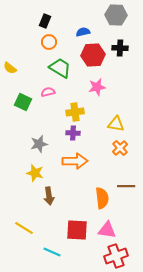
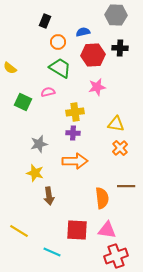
orange circle: moved 9 px right
yellow line: moved 5 px left, 3 px down
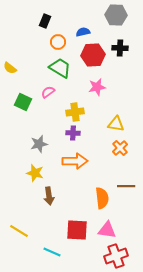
pink semicircle: rotated 24 degrees counterclockwise
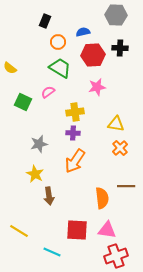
orange arrow: rotated 125 degrees clockwise
yellow star: moved 1 px down; rotated 12 degrees clockwise
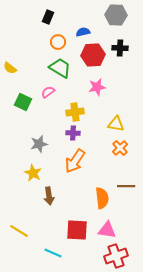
black rectangle: moved 3 px right, 4 px up
yellow star: moved 2 px left, 1 px up
cyan line: moved 1 px right, 1 px down
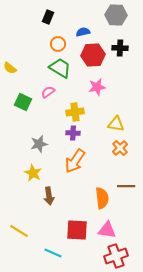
orange circle: moved 2 px down
